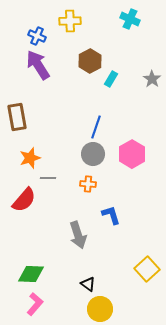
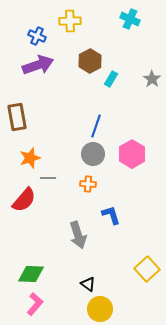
purple arrow: rotated 104 degrees clockwise
blue line: moved 1 px up
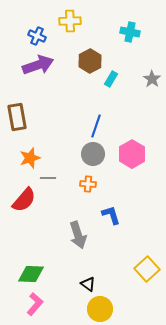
cyan cross: moved 13 px down; rotated 12 degrees counterclockwise
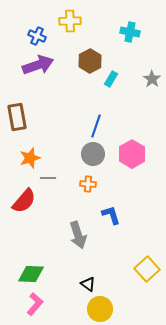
red semicircle: moved 1 px down
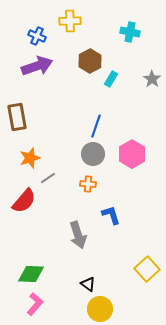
purple arrow: moved 1 px left, 1 px down
gray line: rotated 35 degrees counterclockwise
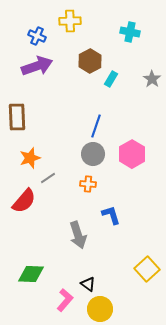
brown rectangle: rotated 8 degrees clockwise
pink L-shape: moved 30 px right, 4 px up
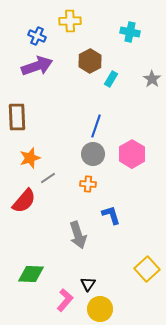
black triangle: rotated 28 degrees clockwise
